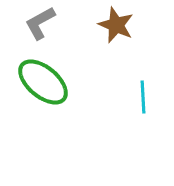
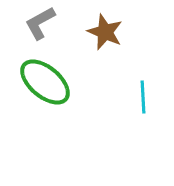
brown star: moved 11 px left, 7 px down
green ellipse: moved 2 px right
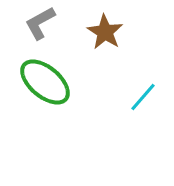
brown star: rotated 9 degrees clockwise
cyan line: rotated 44 degrees clockwise
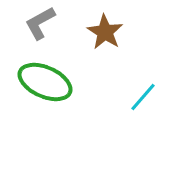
green ellipse: rotated 16 degrees counterclockwise
